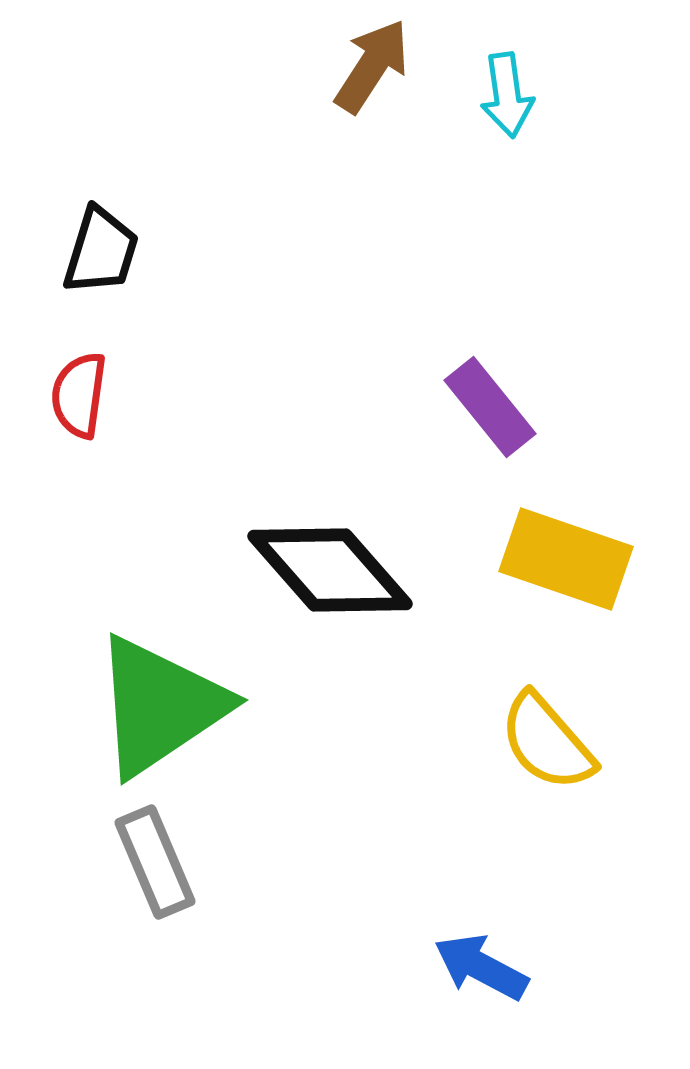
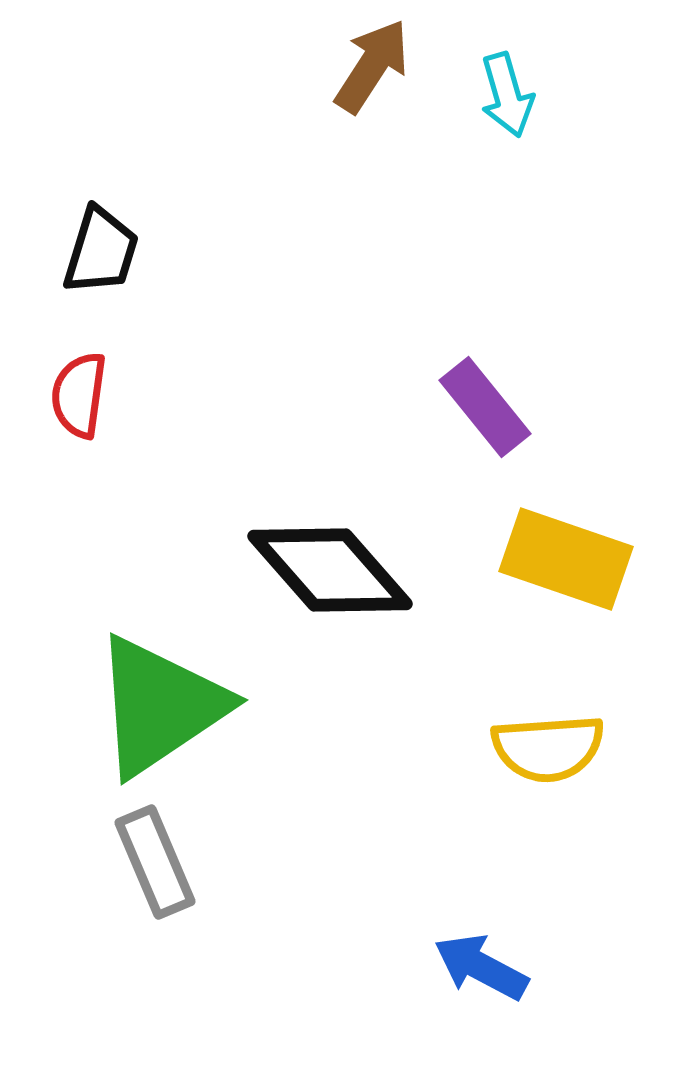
cyan arrow: rotated 8 degrees counterclockwise
purple rectangle: moved 5 px left
yellow semicircle: moved 1 px right, 6 px down; rotated 53 degrees counterclockwise
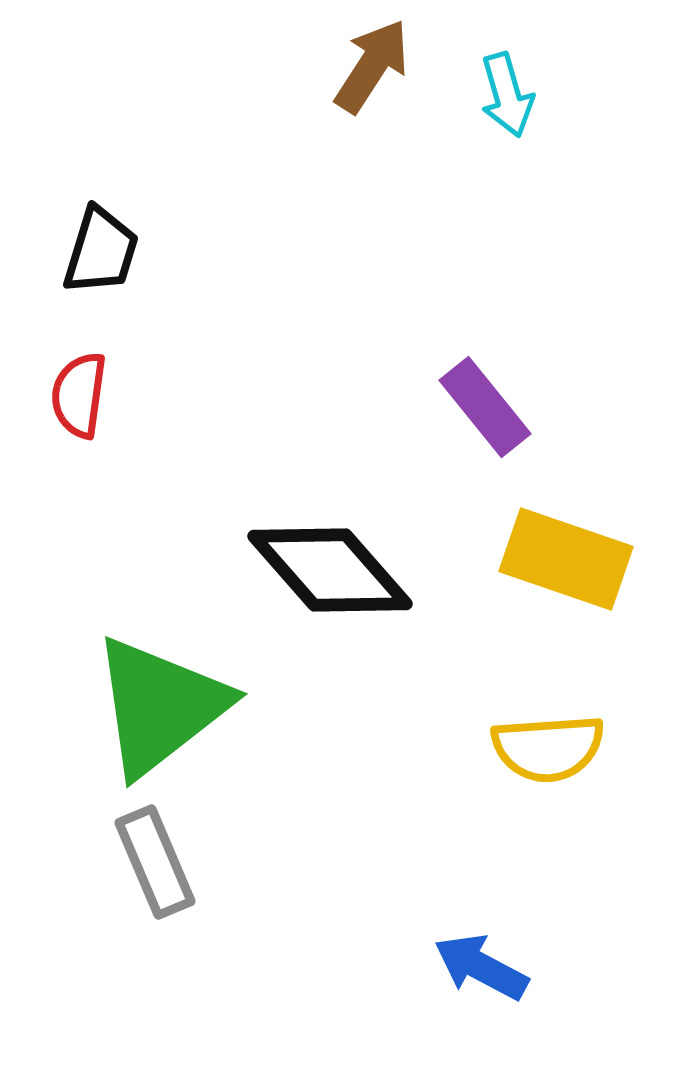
green triangle: rotated 4 degrees counterclockwise
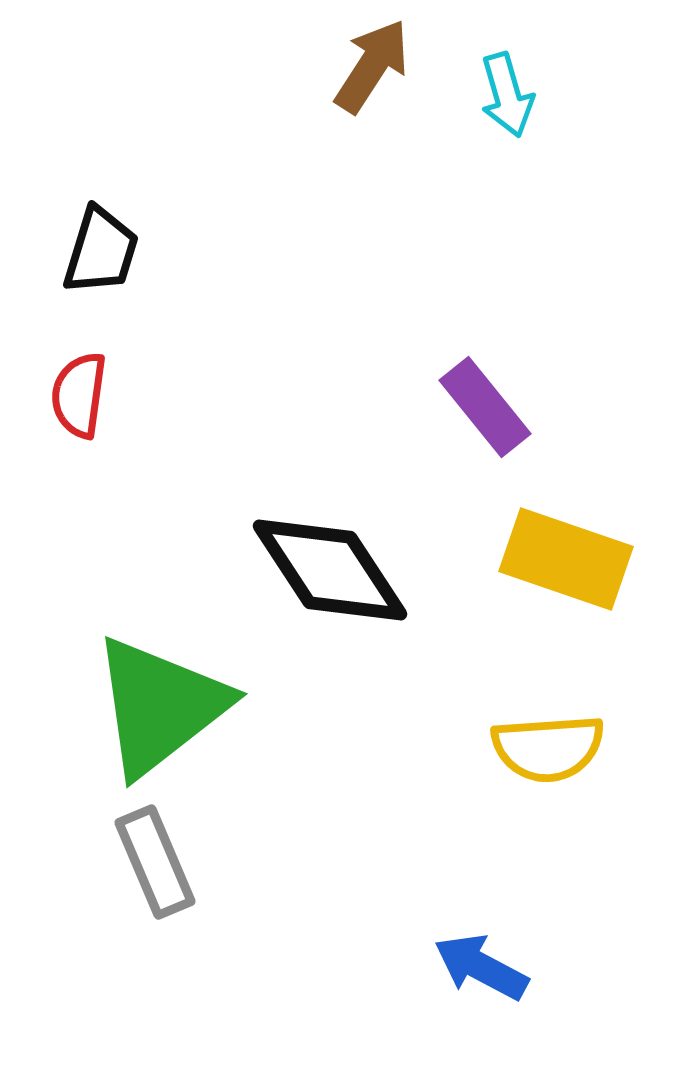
black diamond: rotated 8 degrees clockwise
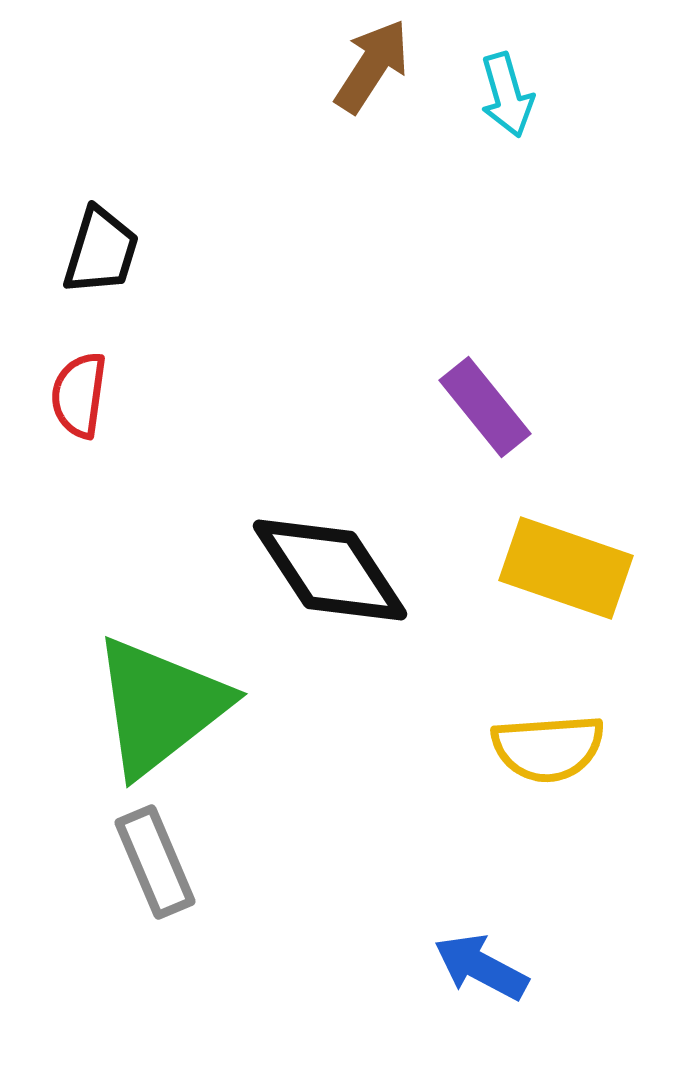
yellow rectangle: moved 9 px down
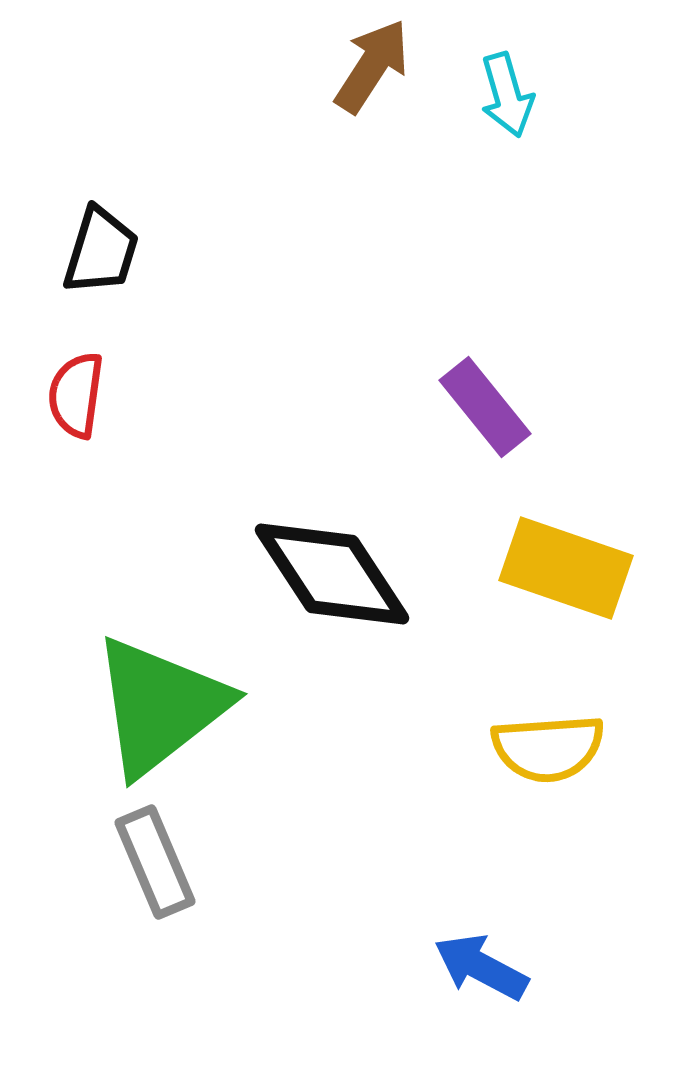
red semicircle: moved 3 px left
black diamond: moved 2 px right, 4 px down
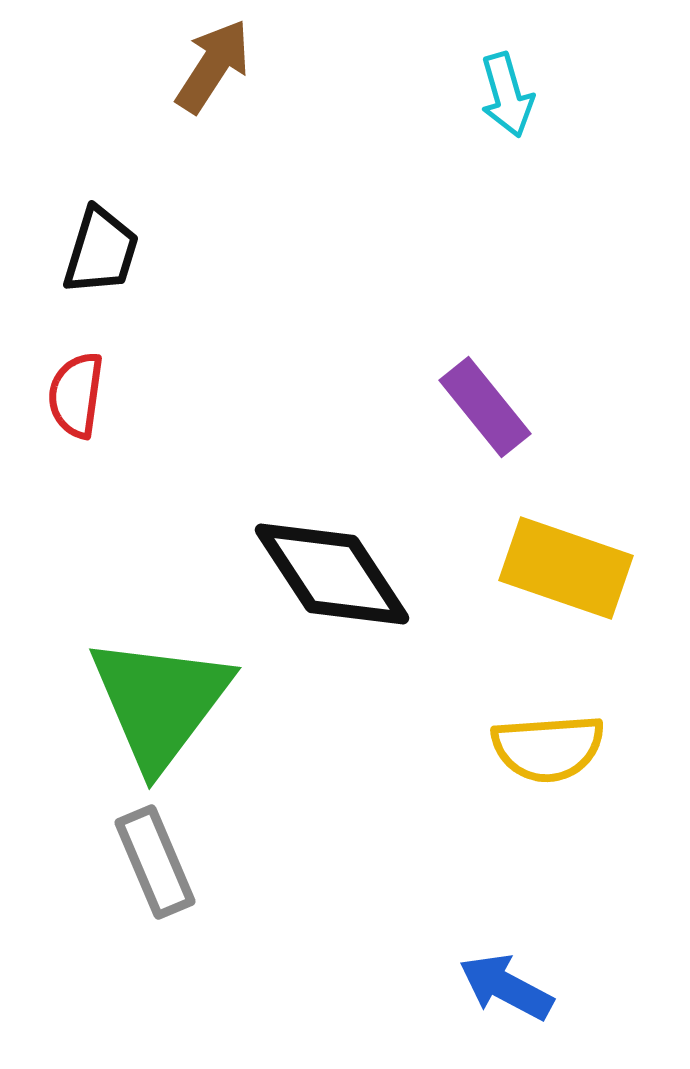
brown arrow: moved 159 px left
green triangle: moved 4 px up; rotated 15 degrees counterclockwise
blue arrow: moved 25 px right, 20 px down
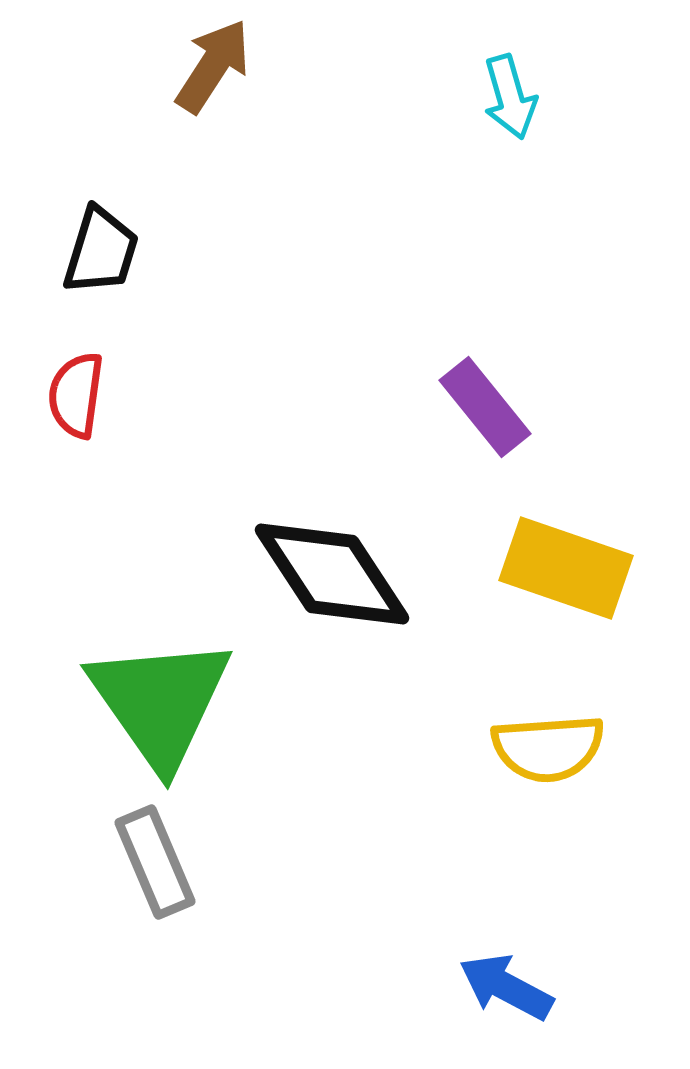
cyan arrow: moved 3 px right, 2 px down
green triangle: rotated 12 degrees counterclockwise
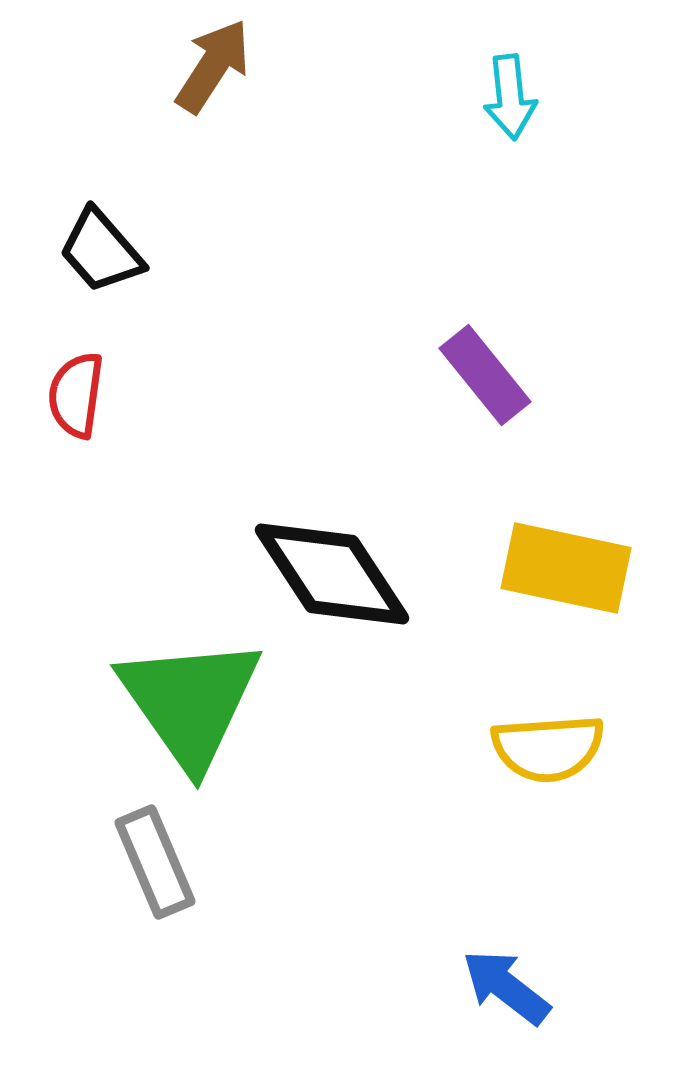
cyan arrow: rotated 10 degrees clockwise
black trapezoid: rotated 122 degrees clockwise
purple rectangle: moved 32 px up
yellow rectangle: rotated 7 degrees counterclockwise
green triangle: moved 30 px right
blue arrow: rotated 10 degrees clockwise
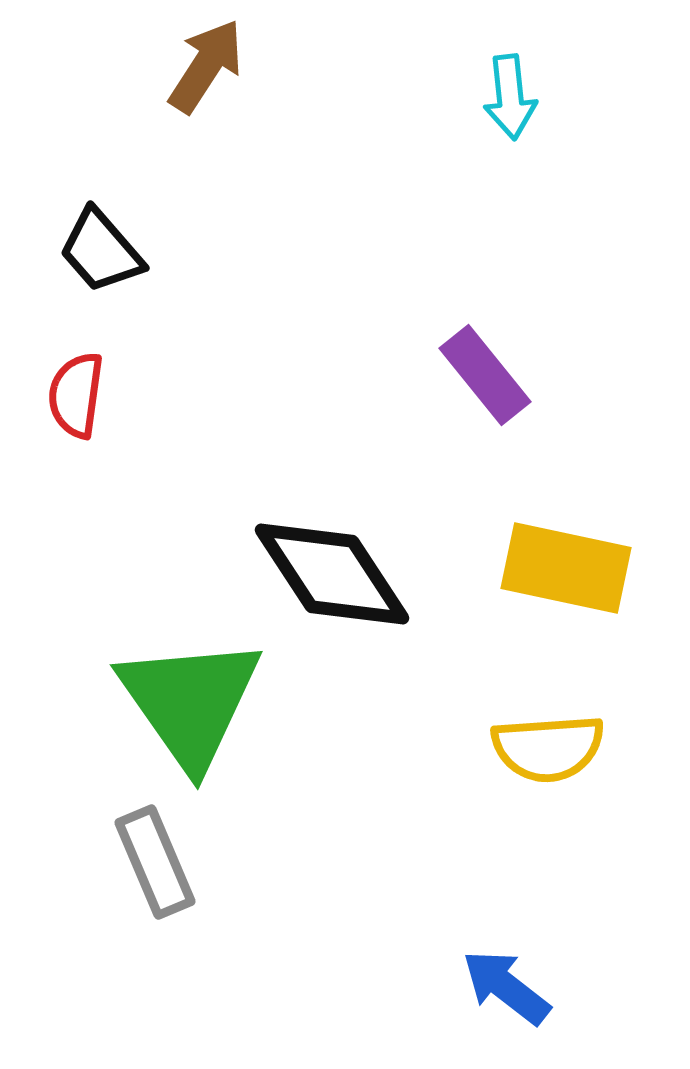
brown arrow: moved 7 px left
